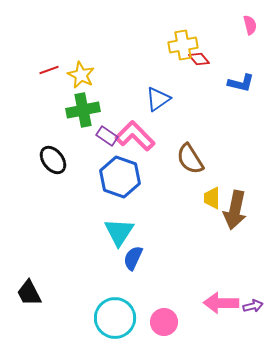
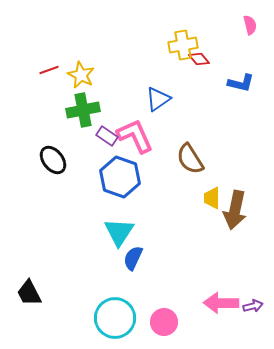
pink L-shape: rotated 21 degrees clockwise
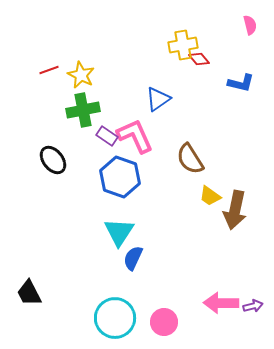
yellow trapezoid: moved 2 px left, 2 px up; rotated 55 degrees counterclockwise
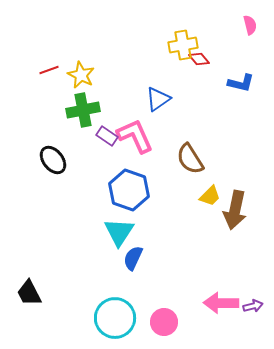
blue hexagon: moved 9 px right, 13 px down
yellow trapezoid: rotated 80 degrees counterclockwise
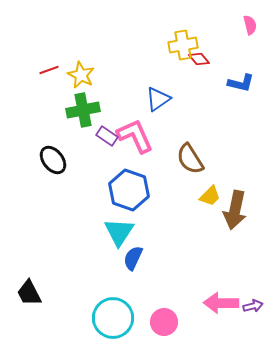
cyan circle: moved 2 px left
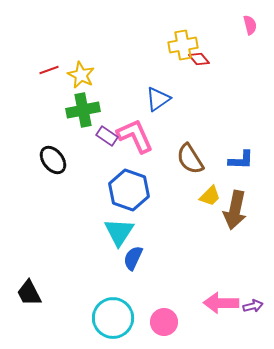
blue L-shape: moved 77 px down; rotated 12 degrees counterclockwise
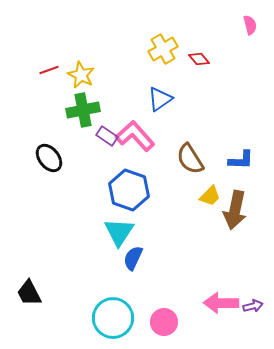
yellow cross: moved 20 px left, 4 px down; rotated 20 degrees counterclockwise
blue triangle: moved 2 px right
pink L-shape: rotated 18 degrees counterclockwise
black ellipse: moved 4 px left, 2 px up
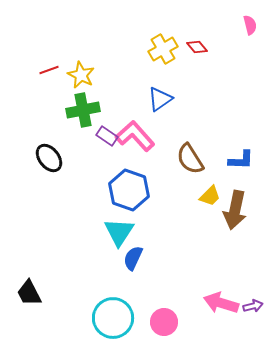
red diamond: moved 2 px left, 12 px up
pink arrow: rotated 16 degrees clockwise
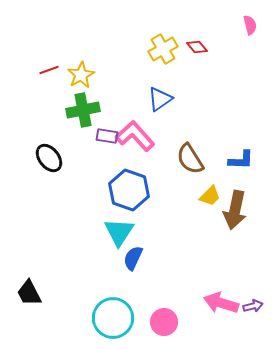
yellow star: rotated 16 degrees clockwise
purple rectangle: rotated 25 degrees counterclockwise
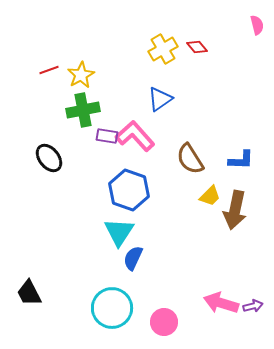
pink semicircle: moved 7 px right
cyan circle: moved 1 px left, 10 px up
